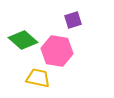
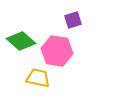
green diamond: moved 2 px left, 1 px down
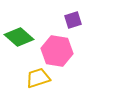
green diamond: moved 2 px left, 4 px up
yellow trapezoid: rotated 30 degrees counterclockwise
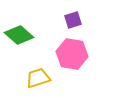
green diamond: moved 2 px up
pink hexagon: moved 15 px right, 3 px down
